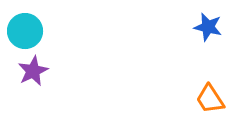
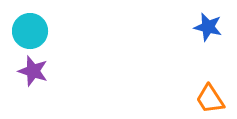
cyan circle: moved 5 px right
purple star: rotated 28 degrees counterclockwise
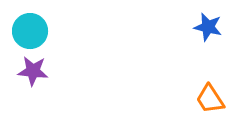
purple star: rotated 12 degrees counterclockwise
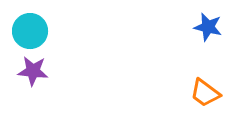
orange trapezoid: moved 5 px left, 6 px up; rotated 20 degrees counterclockwise
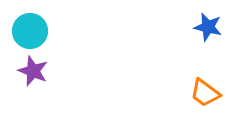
purple star: rotated 16 degrees clockwise
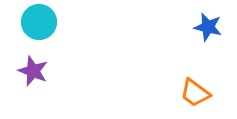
cyan circle: moved 9 px right, 9 px up
orange trapezoid: moved 10 px left
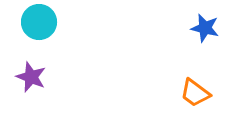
blue star: moved 3 px left, 1 px down
purple star: moved 2 px left, 6 px down
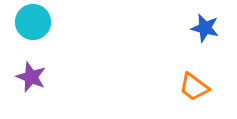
cyan circle: moved 6 px left
orange trapezoid: moved 1 px left, 6 px up
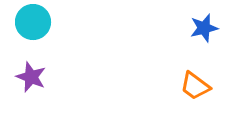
blue star: moved 1 px left; rotated 28 degrees counterclockwise
orange trapezoid: moved 1 px right, 1 px up
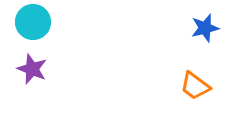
blue star: moved 1 px right
purple star: moved 1 px right, 8 px up
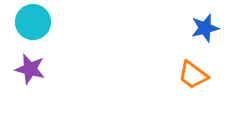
purple star: moved 2 px left; rotated 8 degrees counterclockwise
orange trapezoid: moved 2 px left, 11 px up
